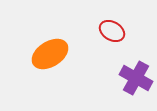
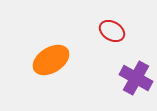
orange ellipse: moved 1 px right, 6 px down
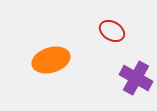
orange ellipse: rotated 15 degrees clockwise
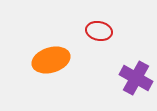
red ellipse: moved 13 px left; rotated 20 degrees counterclockwise
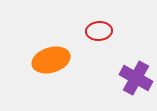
red ellipse: rotated 15 degrees counterclockwise
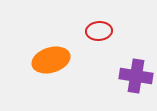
purple cross: moved 2 px up; rotated 20 degrees counterclockwise
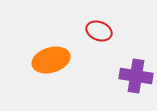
red ellipse: rotated 25 degrees clockwise
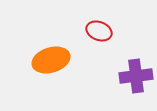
purple cross: rotated 16 degrees counterclockwise
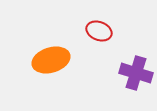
purple cross: moved 3 px up; rotated 24 degrees clockwise
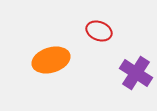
purple cross: rotated 16 degrees clockwise
